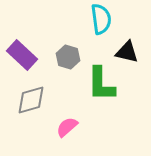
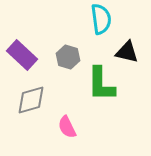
pink semicircle: rotated 75 degrees counterclockwise
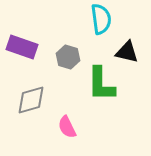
purple rectangle: moved 8 px up; rotated 24 degrees counterclockwise
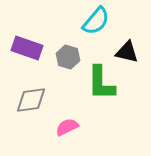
cyan semicircle: moved 5 px left, 2 px down; rotated 48 degrees clockwise
purple rectangle: moved 5 px right, 1 px down
green L-shape: moved 1 px up
gray diamond: rotated 8 degrees clockwise
pink semicircle: rotated 90 degrees clockwise
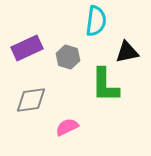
cyan semicircle: rotated 32 degrees counterclockwise
purple rectangle: rotated 44 degrees counterclockwise
black triangle: rotated 25 degrees counterclockwise
green L-shape: moved 4 px right, 2 px down
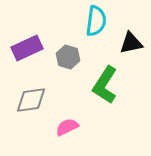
black triangle: moved 4 px right, 9 px up
green L-shape: rotated 33 degrees clockwise
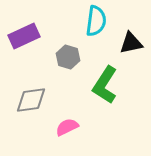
purple rectangle: moved 3 px left, 12 px up
